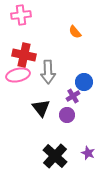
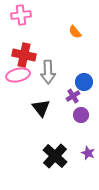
purple circle: moved 14 px right
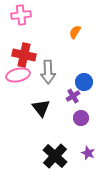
orange semicircle: rotated 72 degrees clockwise
purple circle: moved 3 px down
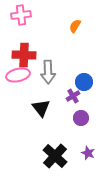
orange semicircle: moved 6 px up
red cross: rotated 10 degrees counterclockwise
